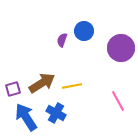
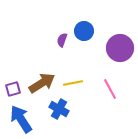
purple circle: moved 1 px left
yellow line: moved 1 px right, 3 px up
pink line: moved 8 px left, 12 px up
blue cross: moved 3 px right, 4 px up
blue arrow: moved 5 px left, 2 px down
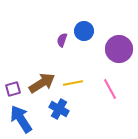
purple circle: moved 1 px left, 1 px down
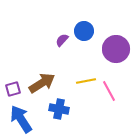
purple semicircle: rotated 24 degrees clockwise
purple circle: moved 3 px left
yellow line: moved 13 px right, 2 px up
pink line: moved 1 px left, 2 px down
blue cross: rotated 18 degrees counterclockwise
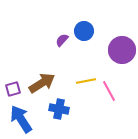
purple circle: moved 6 px right, 1 px down
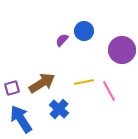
yellow line: moved 2 px left, 1 px down
purple square: moved 1 px left, 1 px up
blue cross: rotated 30 degrees clockwise
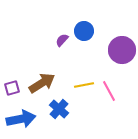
yellow line: moved 3 px down
blue arrow: rotated 112 degrees clockwise
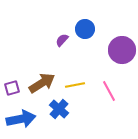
blue circle: moved 1 px right, 2 px up
yellow line: moved 9 px left
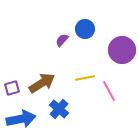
yellow line: moved 10 px right, 7 px up
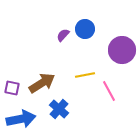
purple semicircle: moved 1 px right, 5 px up
yellow line: moved 3 px up
purple square: rotated 28 degrees clockwise
